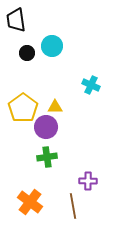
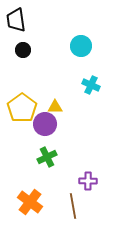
cyan circle: moved 29 px right
black circle: moved 4 px left, 3 px up
yellow pentagon: moved 1 px left
purple circle: moved 1 px left, 3 px up
green cross: rotated 18 degrees counterclockwise
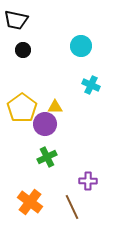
black trapezoid: rotated 70 degrees counterclockwise
brown line: moved 1 px left, 1 px down; rotated 15 degrees counterclockwise
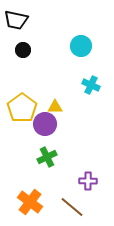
brown line: rotated 25 degrees counterclockwise
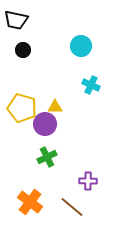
yellow pentagon: rotated 20 degrees counterclockwise
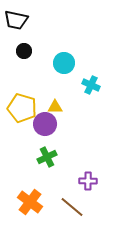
cyan circle: moved 17 px left, 17 px down
black circle: moved 1 px right, 1 px down
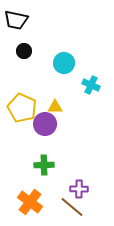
yellow pentagon: rotated 8 degrees clockwise
green cross: moved 3 px left, 8 px down; rotated 24 degrees clockwise
purple cross: moved 9 px left, 8 px down
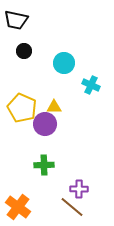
yellow triangle: moved 1 px left
orange cross: moved 12 px left, 5 px down
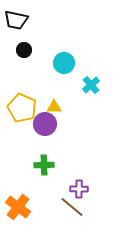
black circle: moved 1 px up
cyan cross: rotated 24 degrees clockwise
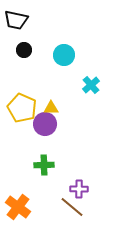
cyan circle: moved 8 px up
yellow triangle: moved 3 px left, 1 px down
